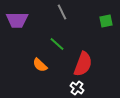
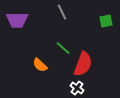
green line: moved 6 px right, 4 px down
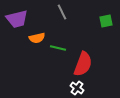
purple trapezoid: moved 1 px up; rotated 15 degrees counterclockwise
green line: moved 5 px left; rotated 28 degrees counterclockwise
orange semicircle: moved 3 px left, 27 px up; rotated 56 degrees counterclockwise
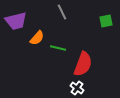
purple trapezoid: moved 1 px left, 2 px down
orange semicircle: rotated 35 degrees counterclockwise
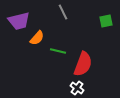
gray line: moved 1 px right
purple trapezoid: moved 3 px right
green line: moved 3 px down
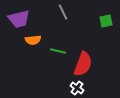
purple trapezoid: moved 2 px up
orange semicircle: moved 4 px left, 2 px down; rotated 42 degrees clockwise
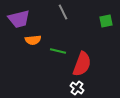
red semicircle: moved 1 px left
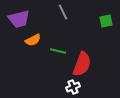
orange semicircle: rotated 21 degrees counterclockwise
white cross: moved 4 px left, 1 px up; rotated 32 degrees clockwise
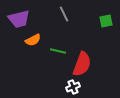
gray line: moved 1 px right, 2 px down
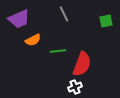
purple trapezoid: rotated 10 degrees counterclockwise
green line: rotated 21 degrees counterclockwise
white cross: moved 2 px right
